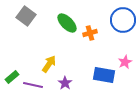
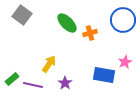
gray square: moved 4 px left, 1 px up
green rectangle: moved 2 px down
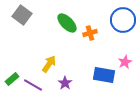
purple line: rotated 18 degrees clockwise
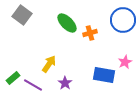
green rectangle: moved 1 px right, 1 px up
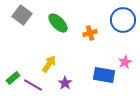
green ellipse: moved 9 px left
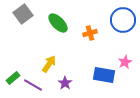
gray square: moved 1 px right, 1 px up; rotated 18 degrees clockwise
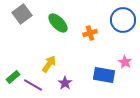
gray square: moved 1 px left
pink star: rotated 16 degrees counterclockwise
green rectangle: moved 1 px up
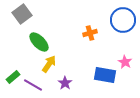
green ellipse: moved 19 px left, 19 px down
blue rectangle: moved 1 px right
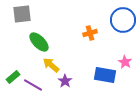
gray square: rotated 30 degrees clockwise
yellow arrow: moved 2 px right, 1 px down; rotated 84 degrees counterclockwise
purple star: moved 2 px up
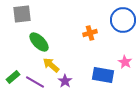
blue rectangle: moved 2 px left
purple line: moved 2 px right, 3 px up
